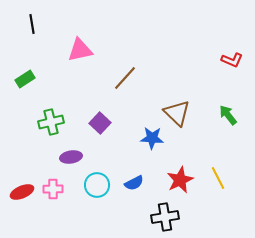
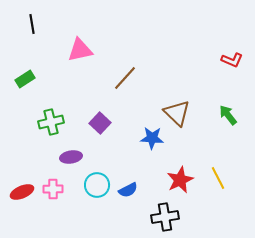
blue semicircle: moved 6 px left, 7 px down
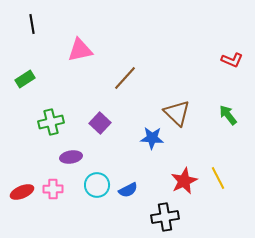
red star: moved 4 px right, 1 px down
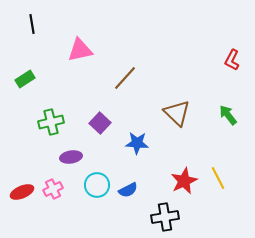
red L-shape: rotated 95 degrees clockwise
blue star: moved 15 px left, 5 px down
pink cross: rotated 24 degrees counterclockwise
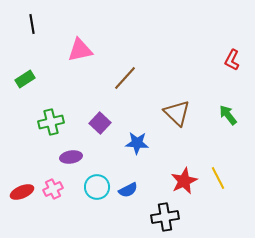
cyan circle: moved 2 px down
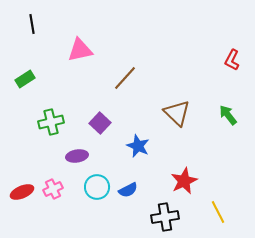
blue star: moved 1 px right, 3 px down; rotated 20 degrees clockwise
purple ellipse: moved 6 px right, 1 px up
yellow line: moved 34 px down
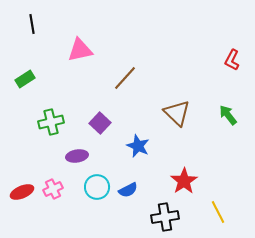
red star: rotated 8 degrees counterclockwise
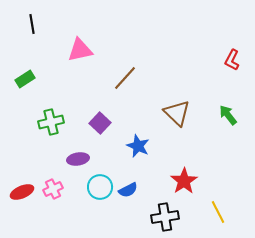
purple ellipse: moved 1 px right, 3 px down
cyan circle: moved 3 px right
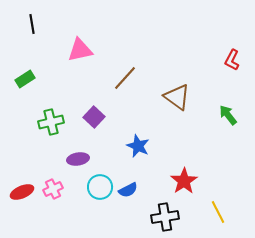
brown triangle: moved 16 px up; rotated 8 degrees counterclockwise
purple square: moved 6 px left, 6 px up
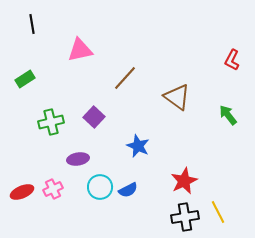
red star: rotated 8 degrees clockwise
black cross: moved 20 px right
